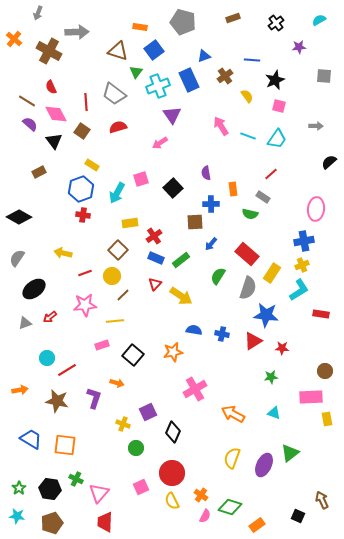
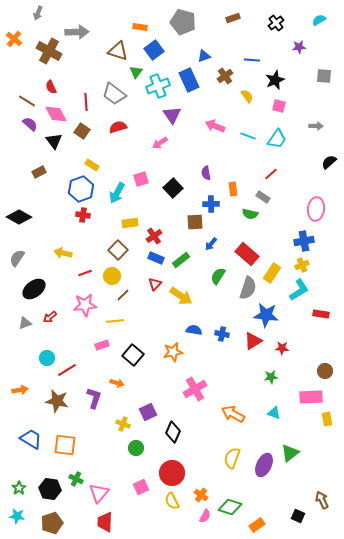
pink arrow at (221, 126): moved 6 px left; rotated 36 degrees counterclockwise
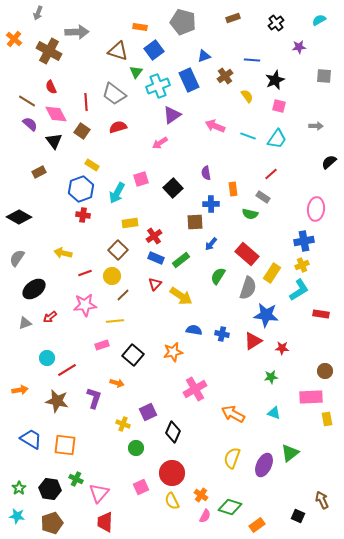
purple triangle at (172, 115): rotated 30 degrees clockwise
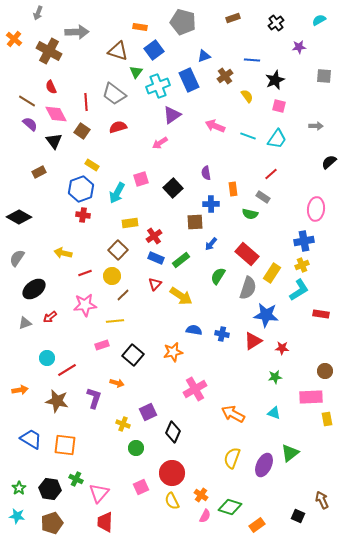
green star at (271, 377): moved 4 px right
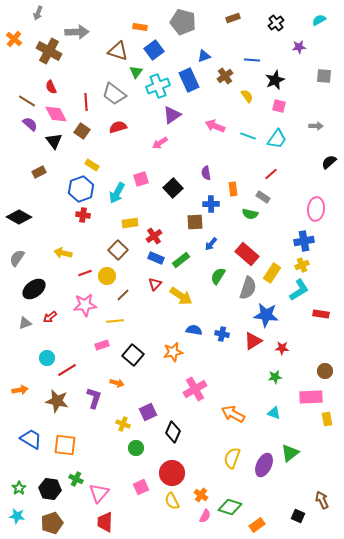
yellow circle at (112, 276): moved 5 px left
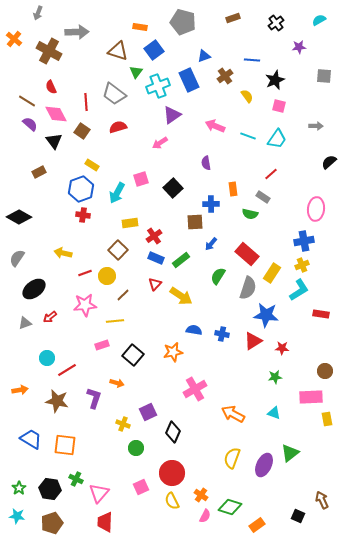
purple semicircle at (206, 173): moved 10 px up
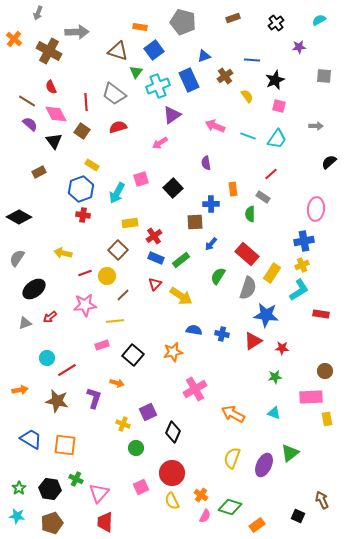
green semicircle at (250, 214): rotated 77 degrees clockwise
